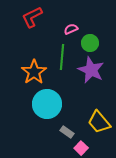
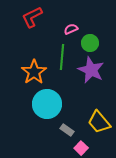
gray rectangle: moved 2 px up
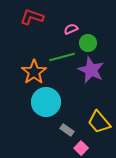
red L-shape: rotated 45 degrees clockwise
green circle: moved 2 px left
green line: rotated 70 degrees clockwise
cyan circle: moved 1 px left, 2 px up
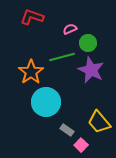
pink semicircle: moved 1 px left
orange star: moved 3 px left
pink square: moved 3 px up
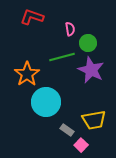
pink semicircle: rotated 104 degrees clockwise
orange star: moved 4 px left, 2 px down
yellow trapezoid: moved 5 px left, 2 px up; rotated 60 degrees counterclockwise
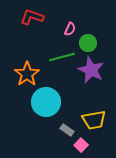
pink semicircle: rotated 32 degrees clockwise
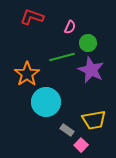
pink semicircle: moved 2 px up
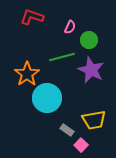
green circle: moved 1 px right, 3 px up
cyan circle: moved 1 px right, 4 px up
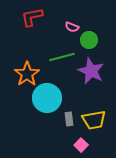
red L-shape: rotated 30 degrees counterclockwise
pink semicircle: moved 2 px right; rotated 88 degrees clockwise
purple star: moved 1 px down
gray rectangle: moved 2 px right, 11 px up; rotated 48 degrees clockwise
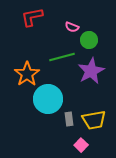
purple star: rotated 20 degrees clockwise
cyan circle: moved 1 px right, 1 px down
